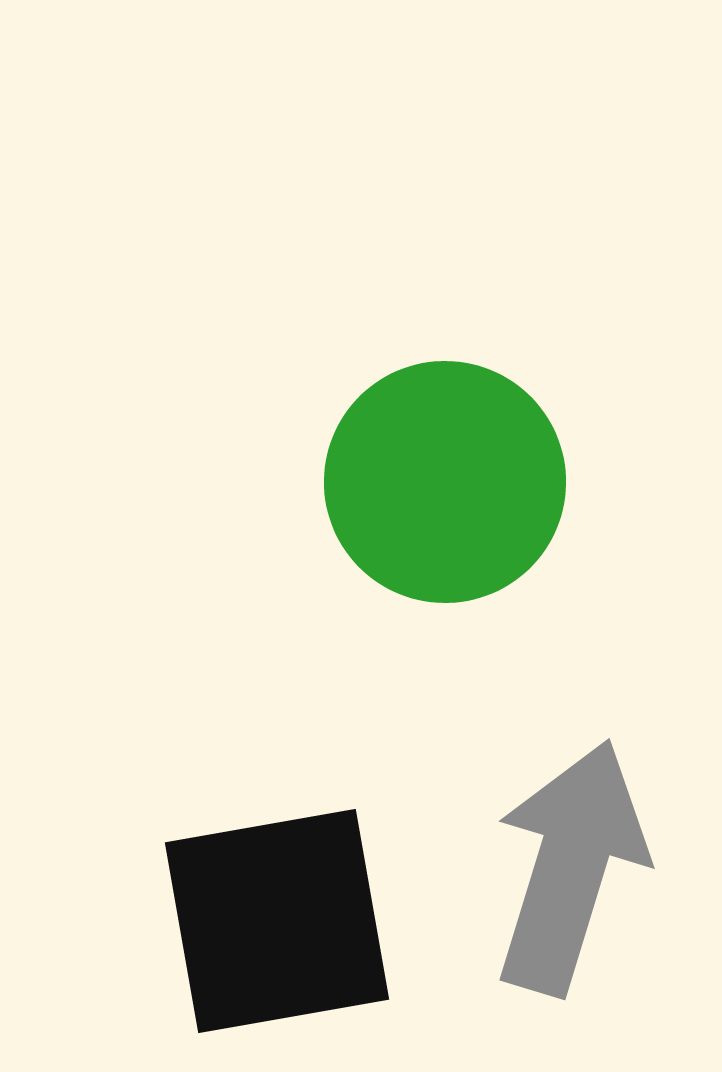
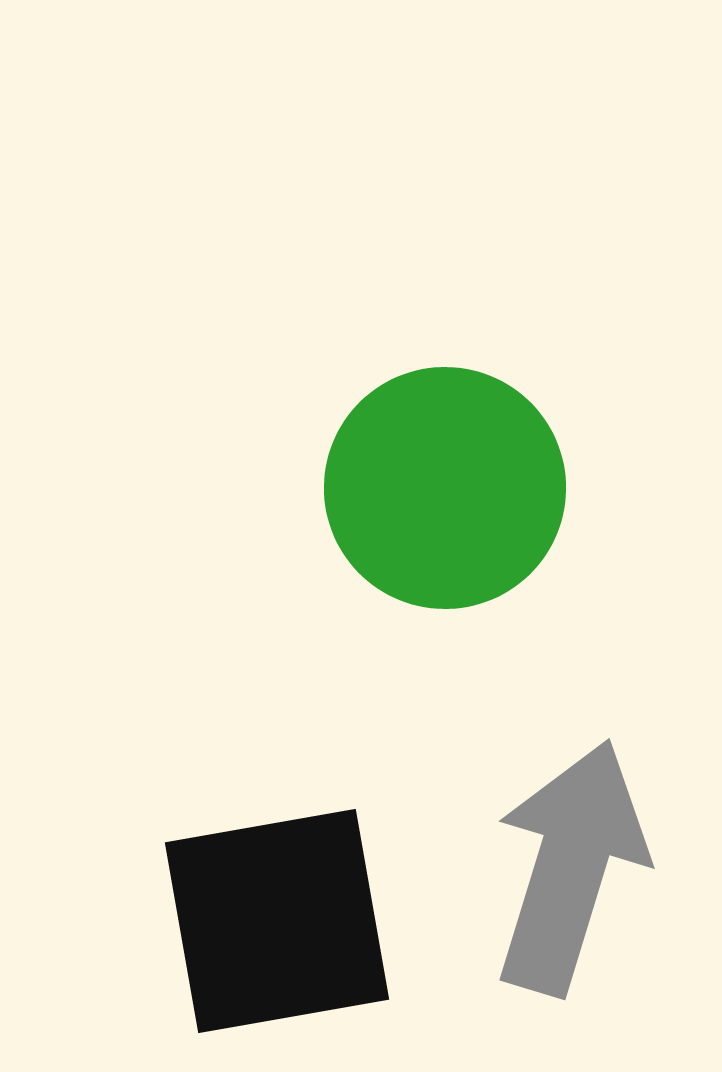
green circle: moved 6 px down
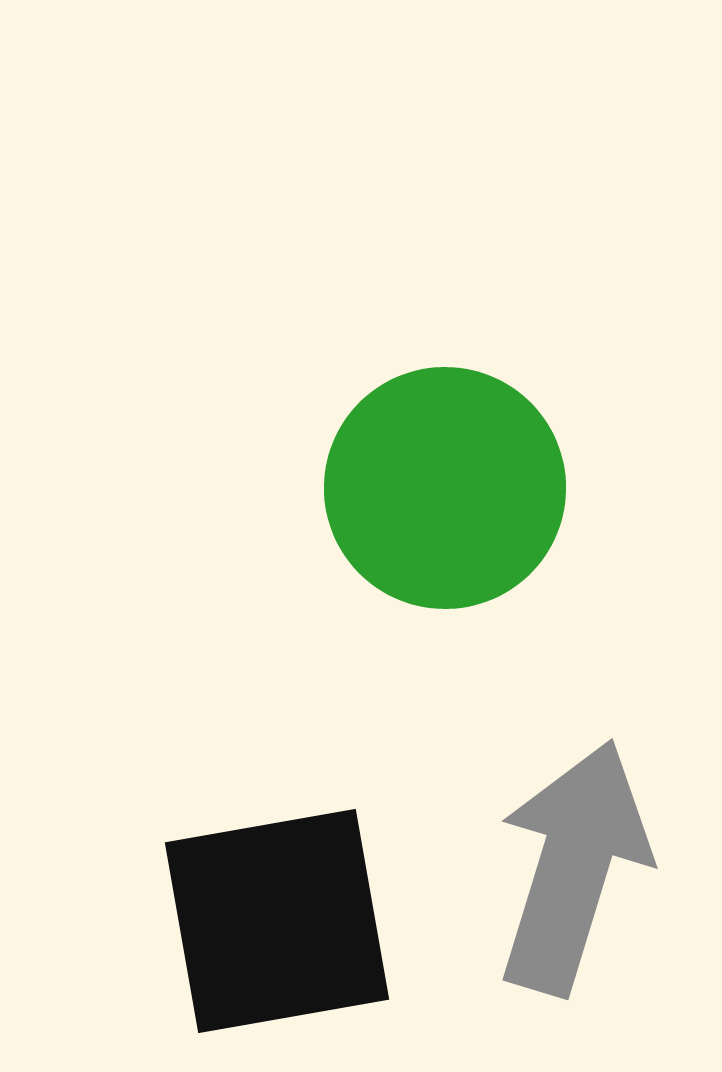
gray arrow: moved 3 px right
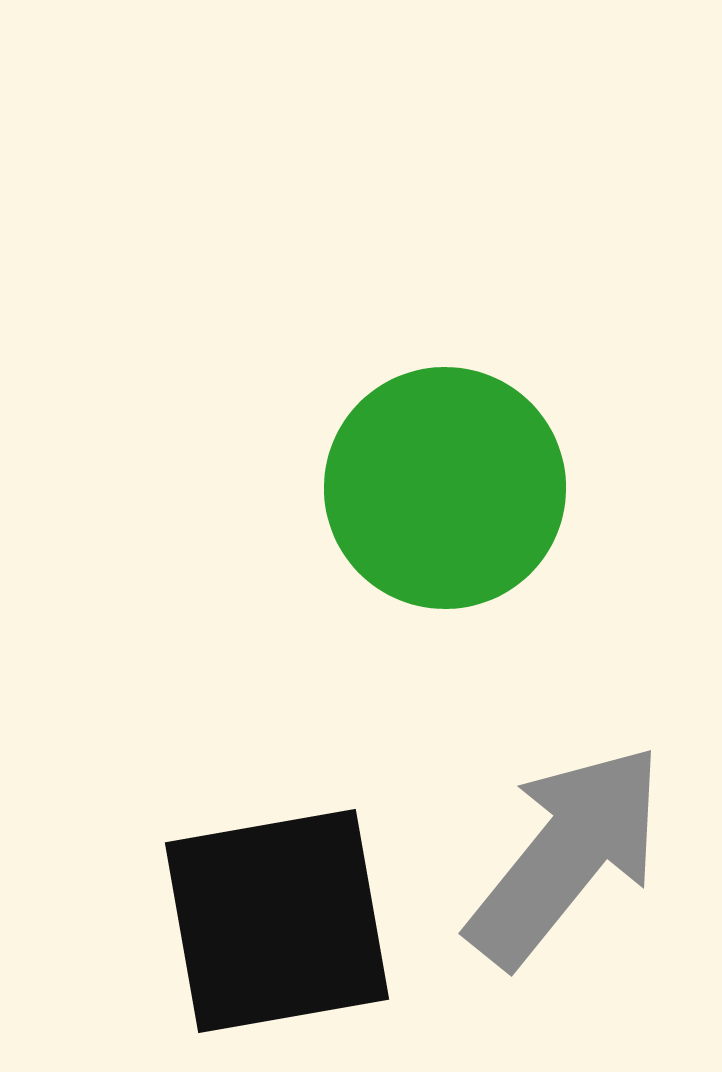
gray arrow: moved 7 px left, 12 px up; rotated 22 degrees clockwise
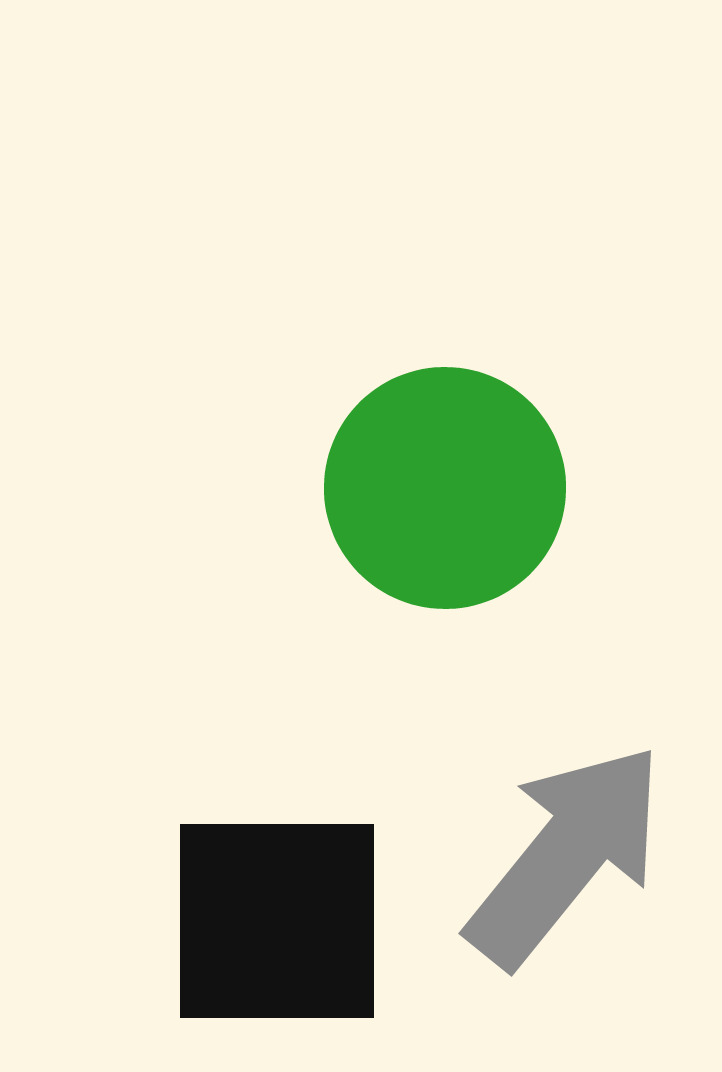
black square: rotated 10 degrees clockwise
